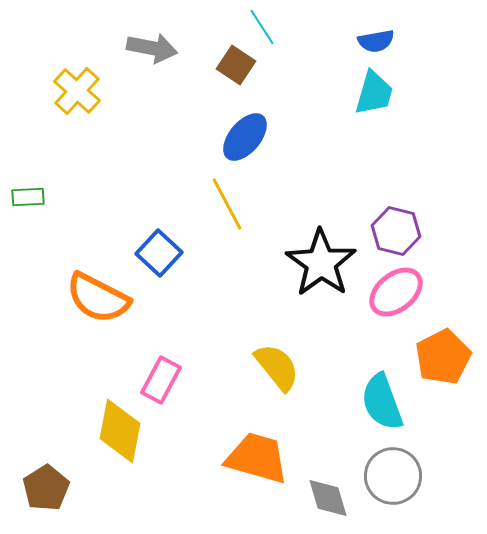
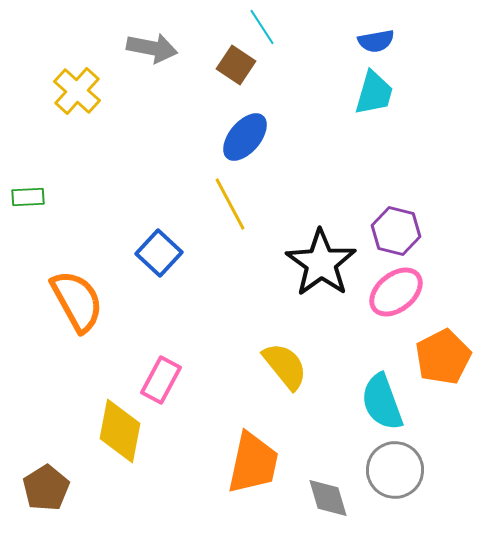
yellow line: moved 3 px right
orange semicircle: moved 21 px left, 3 px down; rotated 146 degrees counterclockwise
yellow semicircle: moved 8 px right, 1 px up
orange trapezoid: moved 4 px left, 5 px down; rotated 86 degrees clockwise
gray circle: moved 2 px right, 6 px up
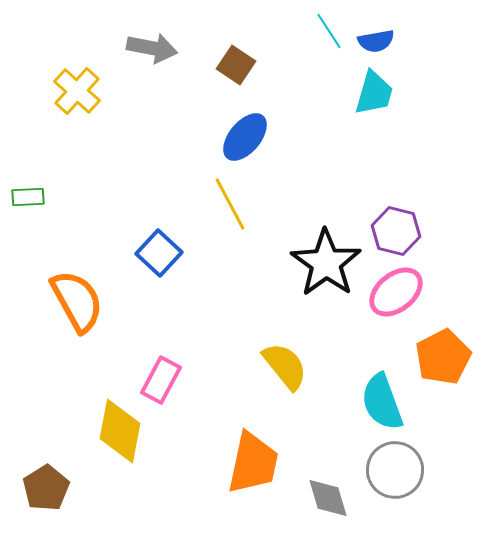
cyan line: moved 67 px right, 4 px down
black star: moved 5 px right
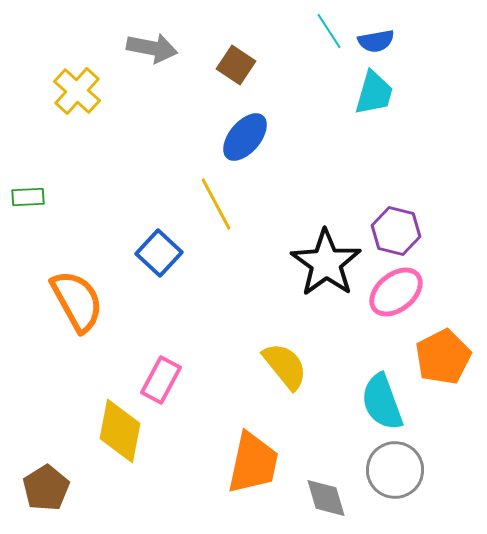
yellow line: moved 14 px left
gray diamond: moved 2 px left
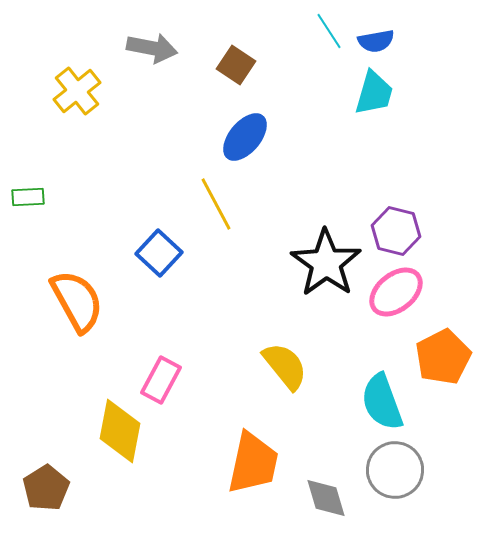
yellow cross: rotated 9 degrees clockwise
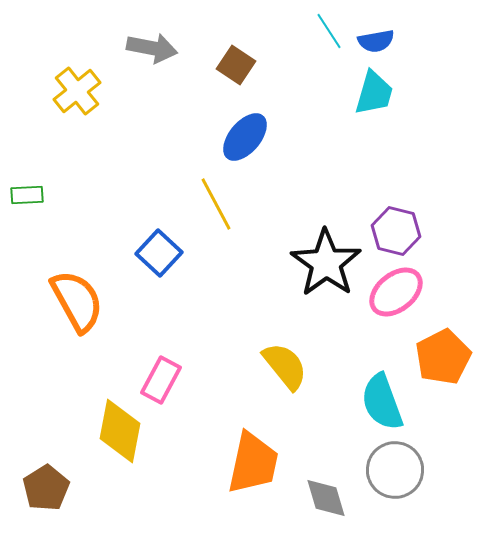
green rectangle: moved 1 px left, 2 px up
